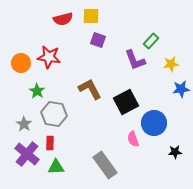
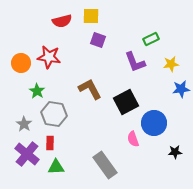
red semicircle: moved 1 px left, 2 px down
green rectangle: moved 2 px up; rotated 21 degrees clockwise
purple L-shape: moved 2 px down
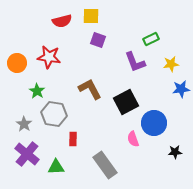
orange circle: moved 4 px left
red rectangle: moved 23 px right, 4 px up
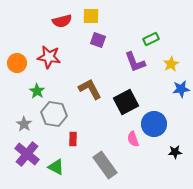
yellow star: rotated 21 degrees counterclockwise
blue circle: moved 1 px down
green triangle: rotated 30 degrees clockwise
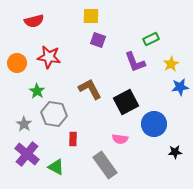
red semicircle: moved 28 px left
blue star: moved 1 px left, 2 px up
pink semicircle: moved 13 px left; rotated 63 degrees counterclockwise
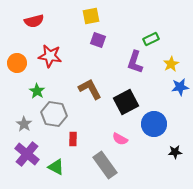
yellow square: rotated 12 degrees counterclockwise
red star: moved 1 px right, 1 px up
purple L-shape: rotated 40 degrees clockwise
pink semicircle: rotated 21 degrees clockwise
